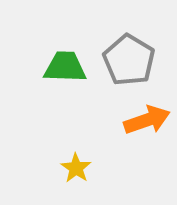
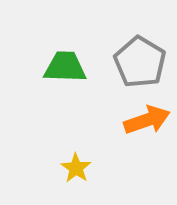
gray pentagon: moved 11 px right, 2 px down
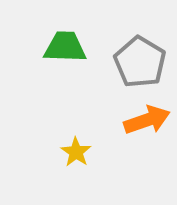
green trapezoid: moved 20 px up
yellow star: moved 16 px up
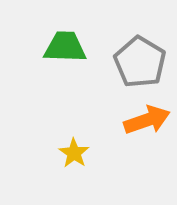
yellow star: moved 2 px left, 1 px down
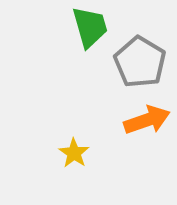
green trapezoid: moved 25 px right, 20 px up; rotated 72 degrees clockwise
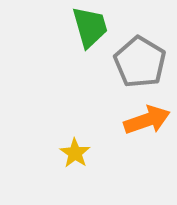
yellow star: moved 1 px right
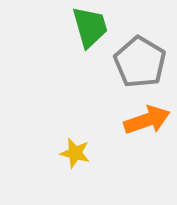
yellow star: rotated 20 degrees counterclockwise
